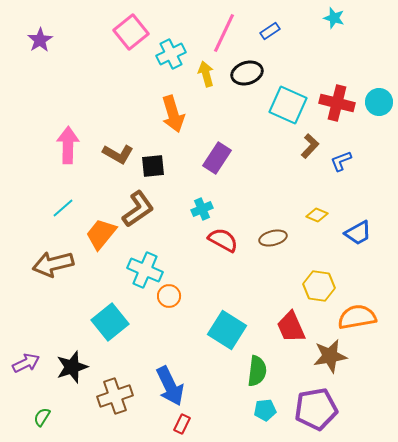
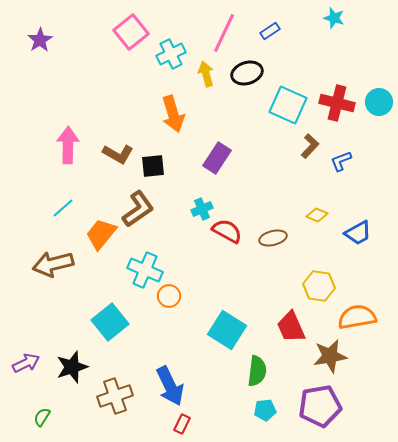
red semicircle at (223, 240): moved 4 px right, 9 px up
purple pentagon at (316, 409): moved 4 px right, 3 px up
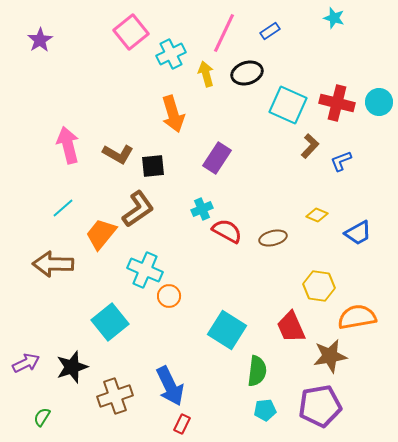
pink arrow at (68, 145): rotated 15 degrees counterclockwise
brown arrow at (53, 264): rotated 15 degrees clockwise
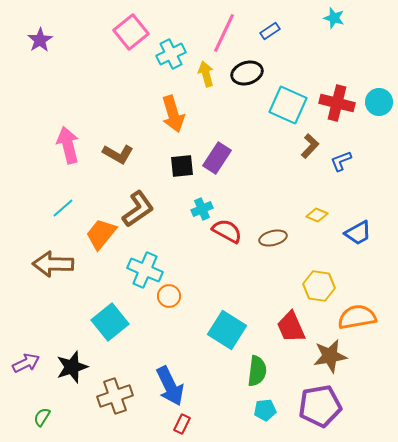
black square at (153, 166): moved 29 px right
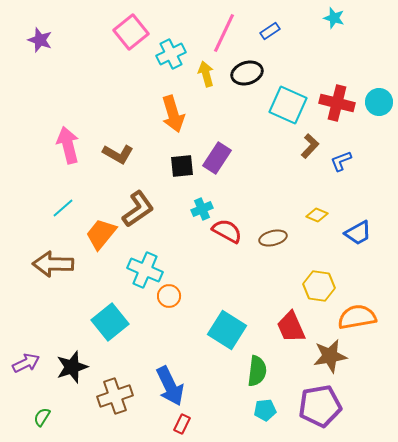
purple star at (40, 40): rotated 20 degrees counterclockwise
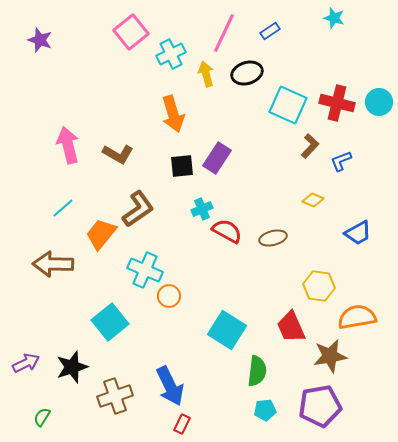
yellow diamond at (317, 215): moved 4 px left, 15 px up
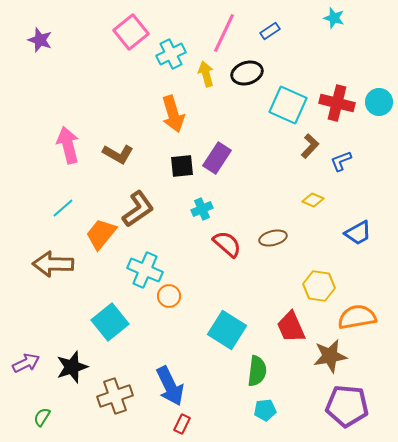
red semicircle at (227, 231): moved 13 px down; rotated 12 degrees clockwise
purple pentagon at (320, 406): moved 27 px right; rotated 15 degrees clockwise
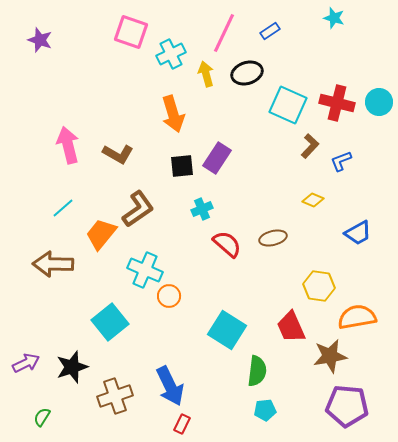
pink square at (131, 32): rotated 32 degrees counterclockwise
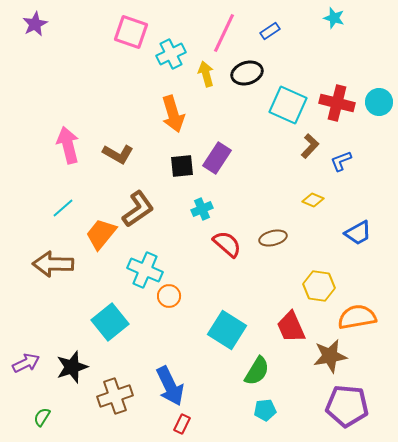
purple star at (40, 40): moved 5 px left, 16 px up; rotated 25 degrees clockwise
green semicircle at (257, 371): rotated 24 degrees clockwise
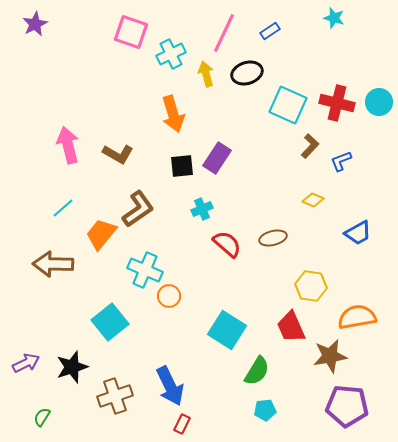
yellow hexagon at (319, 286): moved 8 px left
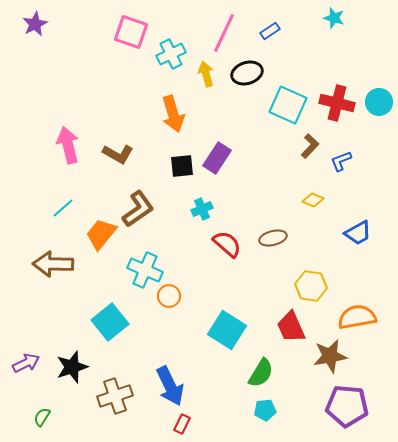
green semicircle at (257, 371): moved 4 px right, 2 px down
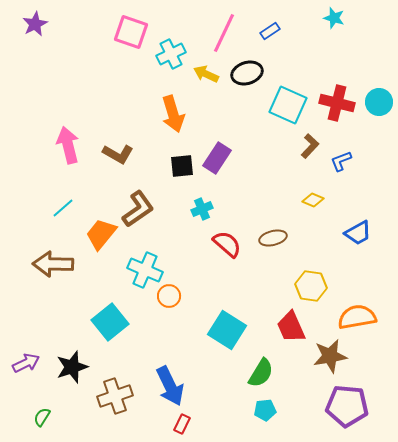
yellow arrow at (206, 74): rotated 50 degrees counterclockwise
